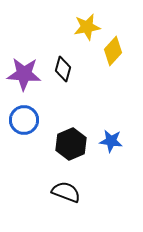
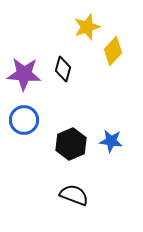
yellow star: rotated 8 degrees counterclockwise
black semicircle: moved 8 px right, 3 px down
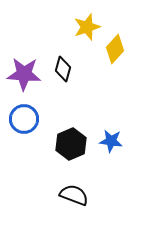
yellow diamond: moved 2 px right, 2 px up
blue circle: moved 1 px up
